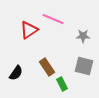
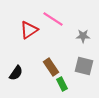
pink line: rotated 10 degrees clockwise
brown rectangle: moved 4 px right
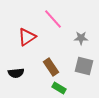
pink line: rotated 15 degrees clockwise
red triangle: moved 2 px left, 7 px down
gray star: moved 2 px left, 2 px down
black semicircle: rotated 49 degrees clockwise
green rectangle: moved 3 px left, 4 px down; rotated 32 degrees counterclockwise
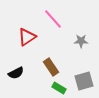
gray star: moved 3 px down
gray square: moved 15 px down; rotated 30 degrees counterclockwise
black semicircle: rotated 21 degrees counterclockwise
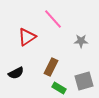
brown rectangle: rotated 60 degrees clockwise
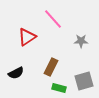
green rectangle: rotated 16 degrees counterclockwise
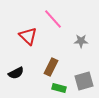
red triangle: moved 1 px right, 1 px up; rotated 42 degrees counterclockwise
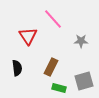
red triangle: rotated 12 degrees clockwise
black semicircle: moved 1 px right, 5 px up; rotated 70 degrees counterclockwise
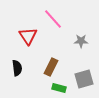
gray square: moved 2 px up
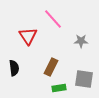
black semicircle: moved 3 px left
gray square: rotated 24 degrees clockwise
green rectangle: rotated 24 degrees counterclockwise
